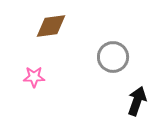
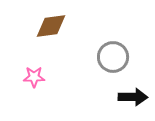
black arrow: moved 4 px left, 4 px up; rotated 72 degrees clockwise
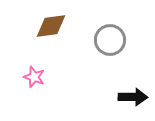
gray circle: moved 3 px left, 17 px up
pink star: rotated 20 degrees clockwise
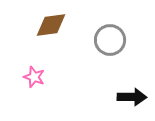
brown diamond: moved 1 px up
black arrow: moved 1 px left
